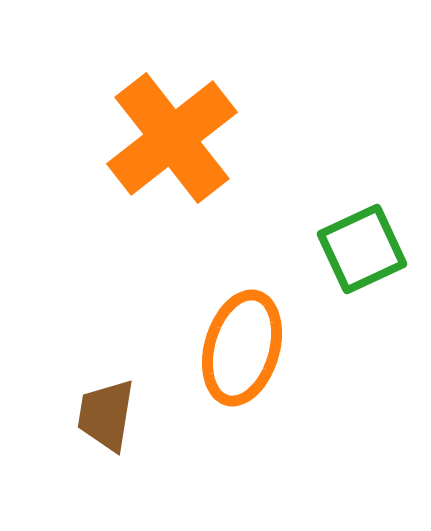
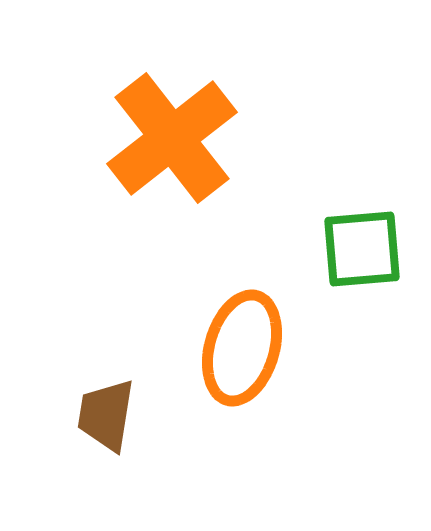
green square: rotated 20 degrees clockwise
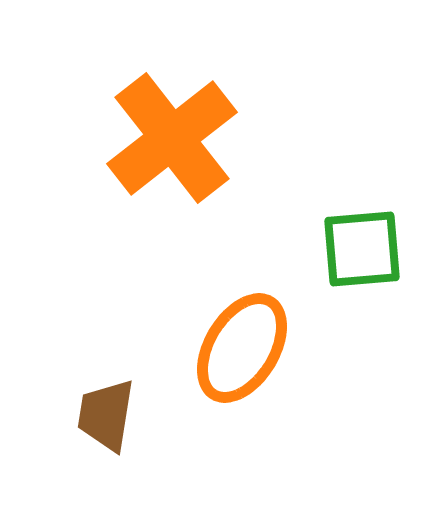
orange ellipse: rotated 15 degrees clockwise
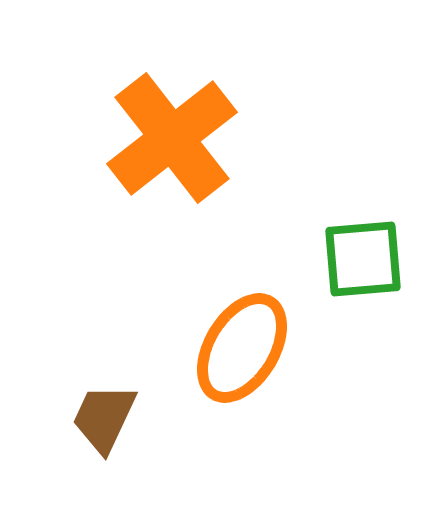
green square: moved 1 px right, 10 px down
brown trapezoid: moved 2 px left, 3 px down; rotated 16 degrees clockwise
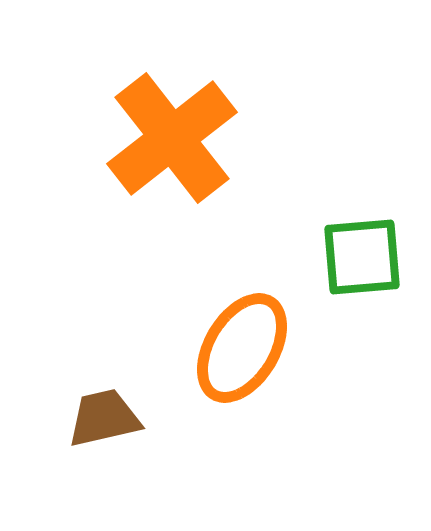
green square: moved 1 px left, 2 px up
brown trapezoid: rotated 52 degrees clockwise
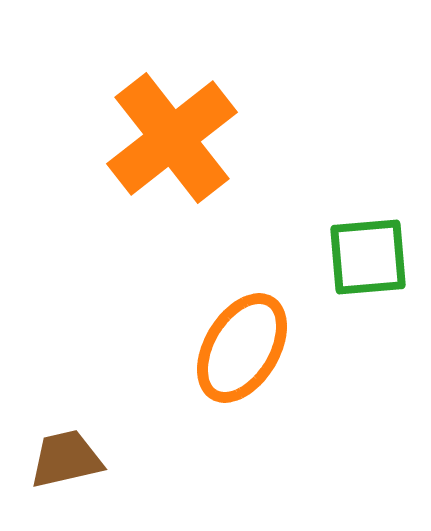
green square: moved 6 px right
brown trapezoid: moved 38 px left, 41 px down
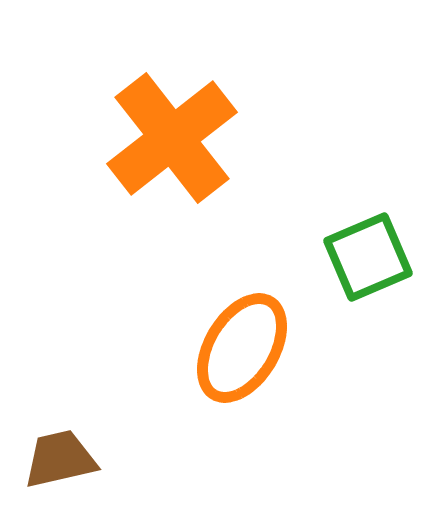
green square: rotated 18 degrees counterclockwise
brown trapezoid: moved 6 px left
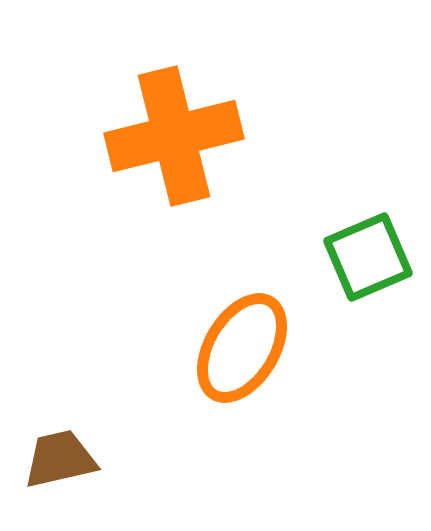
orange cross: moved 2 px right, 2 px up; rotated 24 degrees clockwise
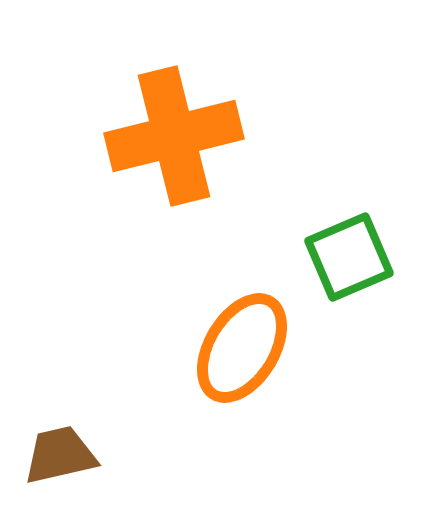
green square: moved 19 px left
brown trapezoid: moved 4 px up
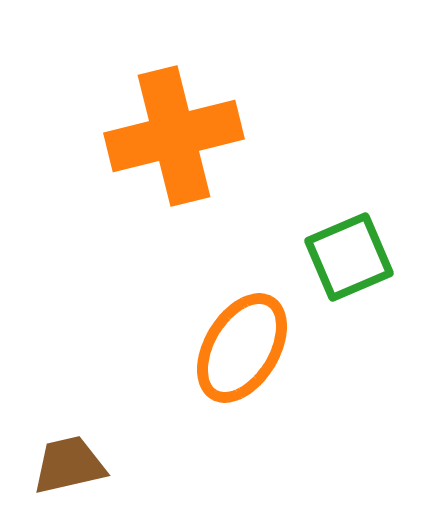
brown trapezoid: moved 9 px right, 10 px down
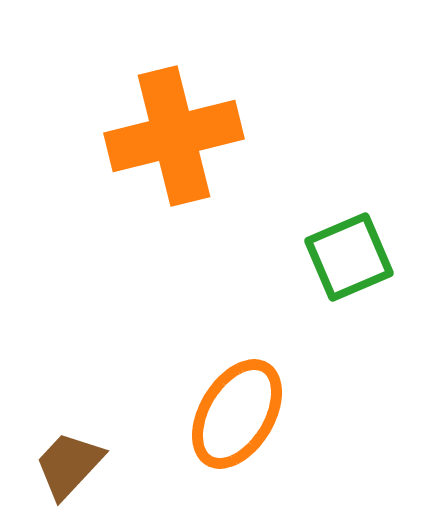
orange ellipse: moved 5 px left, 66 px down
brown trapezoid: rotated 34 degrees counterclockwise
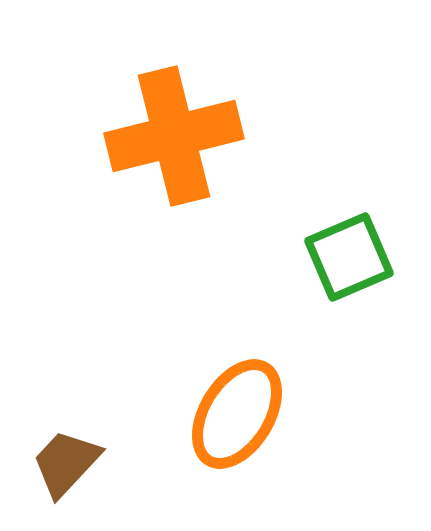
brown trapezoid: moved 3 px left, 2 px up
